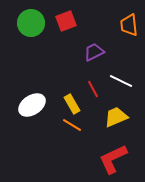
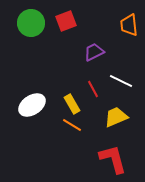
red L-shape: rotated 100 degrees clockwise
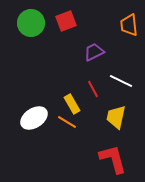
white ellipse: moved 2 px right, 13 px down
yellow trapezoid: rotated 55 degrees counterclockwise
orange line: moved 5 px left, 3 px up
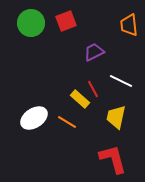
yellow rectangle: moved 8 px right, 5 px up; rotated 18 degrees counterclockwise
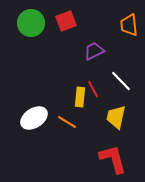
purple trapezoid: moved 1 px up
white line: rotated 20 degrees clockwise
yellow rectangle: moved 2 px up; rotated 54 degrees clockwise
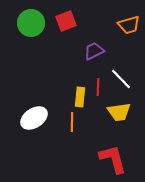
orange trapezoid: rotated 100 degrees counterclockwise
white line: moved 2 px up
red line: moved 5 px right, 2 px up; rotated 30 degrees clockwise
yellow trapezoid: moved 3 px right, 5 px up; rotated 110 degrees counterclockwise
orange line: moved 5 px right; rotated 60 degrees clockwise
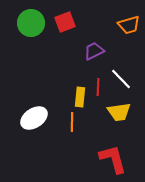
red square: moved 1 px left, 1 px down
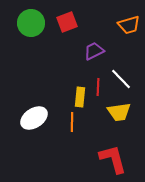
red square: moved 2 px right
